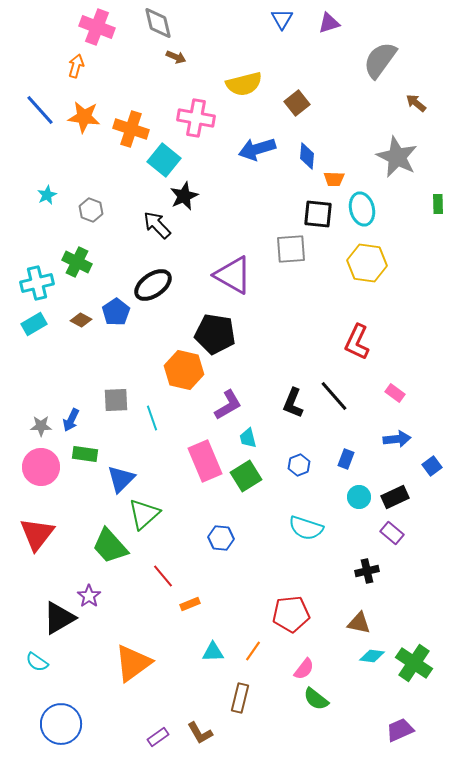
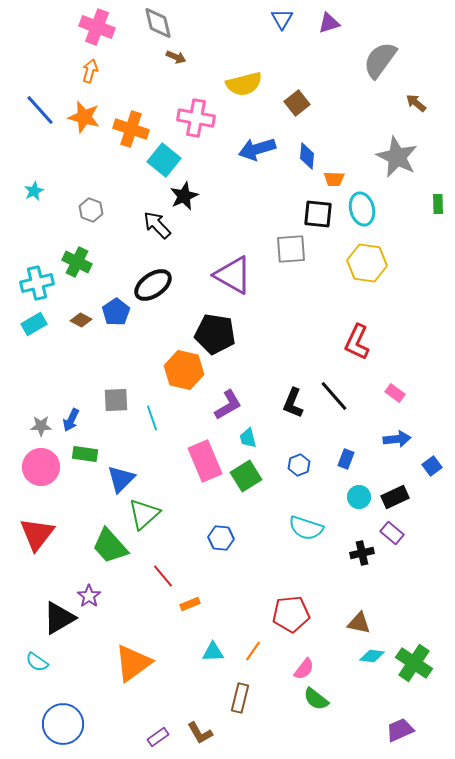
orange arrow at (76, 66): moved 14 px right, 5 px down
orange star at (84, 117): rotated 8 degrees clockwise
cyan star at (47, 195): moved 13 px left, 4 px up
black cross at (367, 571): moved 5 px left, 18 px up
blue circle at (61, 724): moved 2 px right
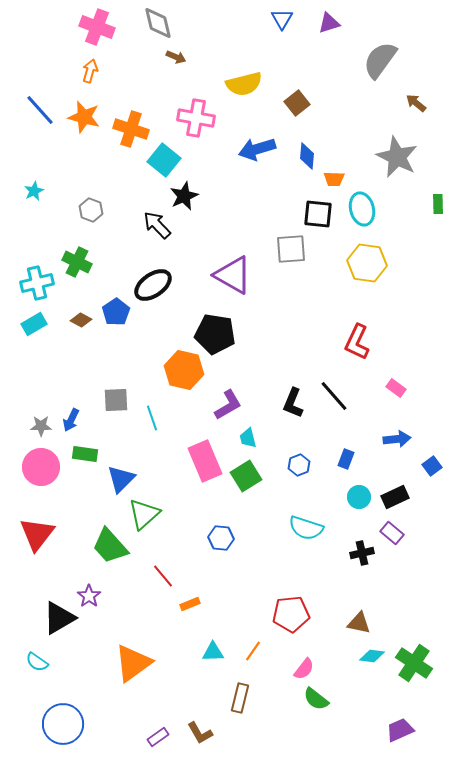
pink rectangle at (395, 393): moved 1 px right, 5 px up
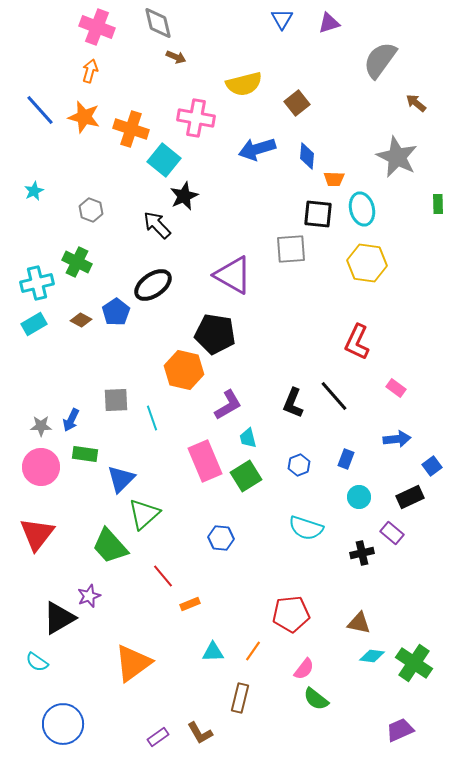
black rectangle at (395, 497): moved 15 px right
purple star at (89, 596): rotated 15 degrees clockwise
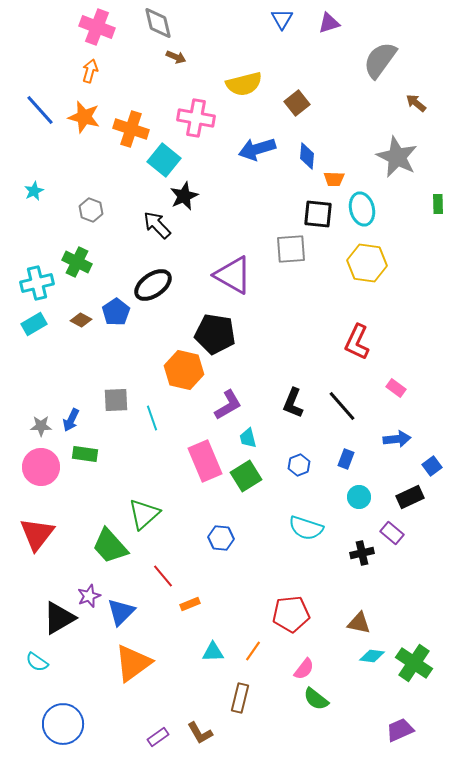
black line at (334, 396): moved 8 px right, 10 px down
blue triangle at (121, 479): moved 133 px down
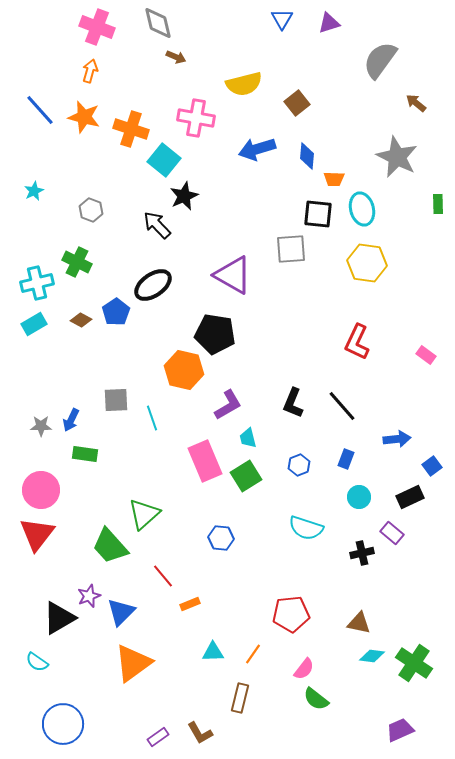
pink rectangle at (396, 388): moved 30 px right, 33 px up
pink circle at (41, 467): moved 23 px down
orange line at (253, 651): moved 3 px down
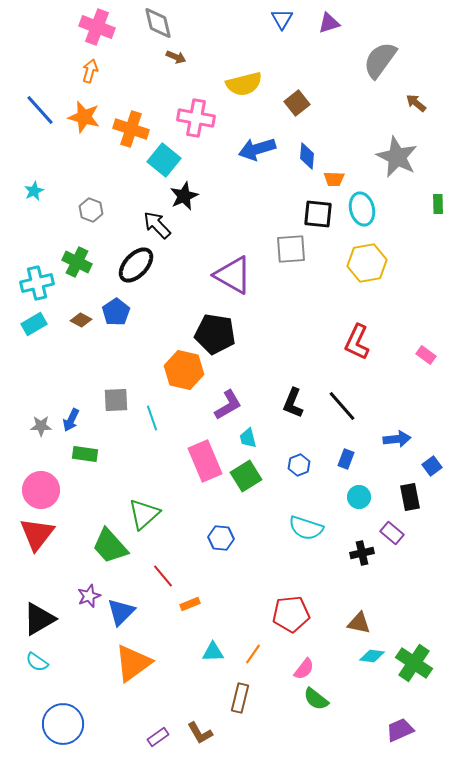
yellow hexagon at (367, 263): rotated 18 degrees counterclockwise
black ellipse at (153, 285): moved 17 px left, 20 px up; rotated 12 degrees counterclockwise
black rectangle at (410, 497): rotated 76 degrees counterclockwise
black triangle at (59, 618): moved 20 px left, 1 px down
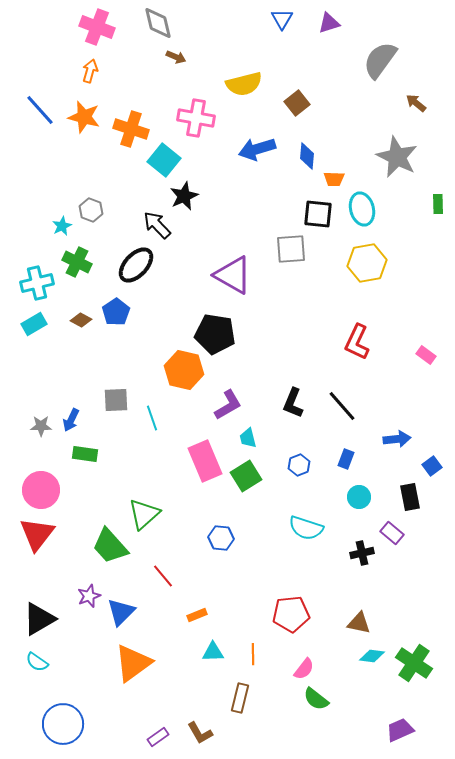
cyan star at (34, 191): moved 28 px right, 35 px down
orange rectangle at (190, 604): moved 7 px right, 11 px down
orange line at (253, 654): rotated 35 degrees counterclockwise
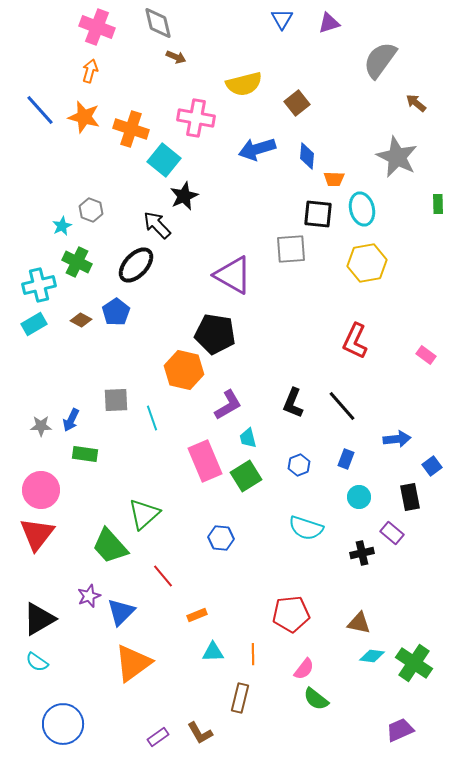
cyan cross at (37, 283): moved 2 px right, 2 px down
red L-shape at (357, 342): moved 2 px left, 1 px up
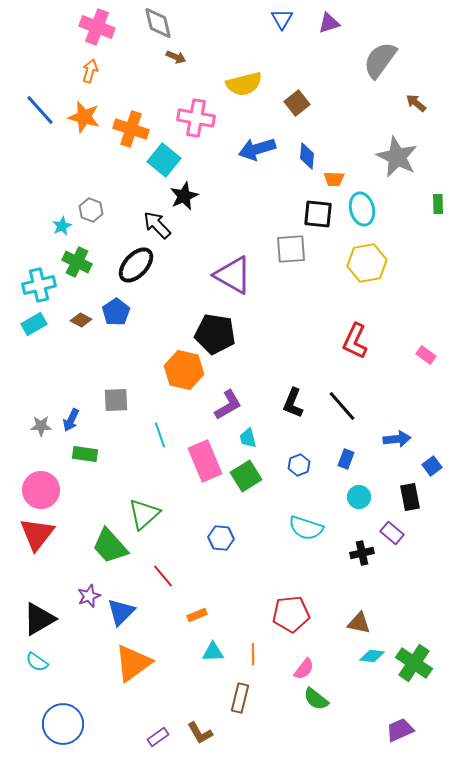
cyan line at (152, 418): moved 8 px right, 17 px down
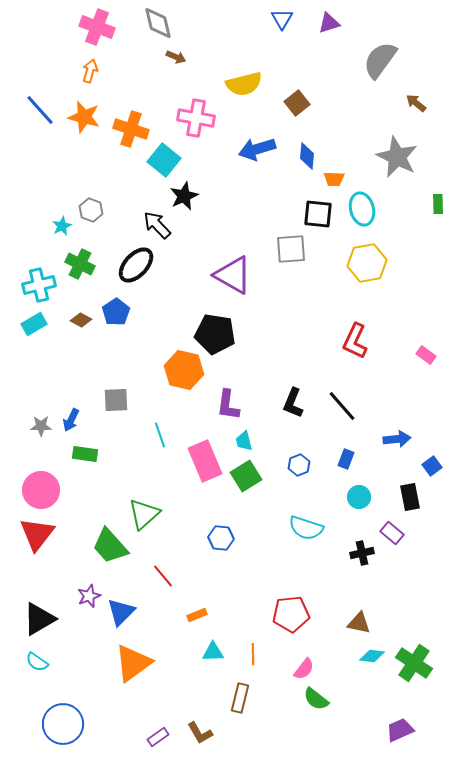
green cross at (77, 262): moved 3 px right, 2 px down
purple L-shape at (228, 405): rotated 128 degrees clockwise
cyan trapezoid at (248, 438): moved 4 px left, 3 px down
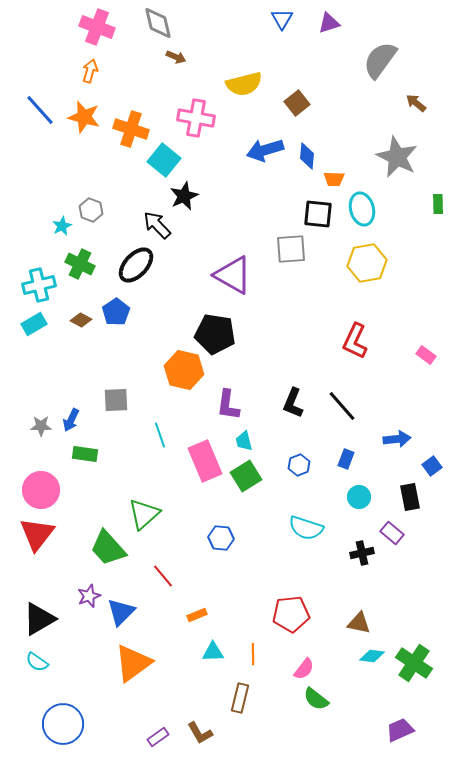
blue arrow at (257, 149): moved 8 px right, 1 px down
green trapezoid at (110, 546): moved 2 px left, 2 px down
